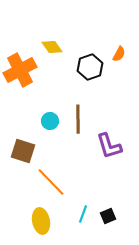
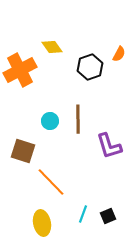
yellow ellipse: moved 1 px right, 2 px down
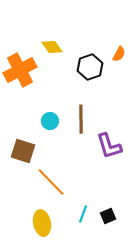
brown line: moved 3 px right
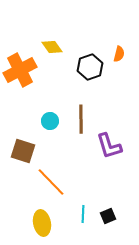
orange semicircle: rotated 14 degrees counterclockwise
cyan line: rotated 18 degrees counterclockwise
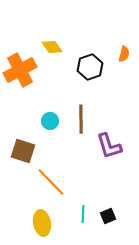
orange semicircle: moved 5 px right
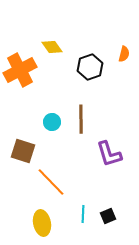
cyan circle: moved 2 px right, 1 px down
purple L-shape: moved 8 px down
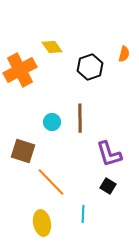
brown line: moved 1 px left, 1 px up
black square: moved 30 px up; rotated 35 degrees counterclockwise
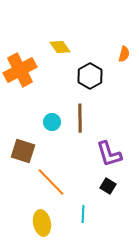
yellow diamond: moved 8 px right
black hexagon: moved 9 px down; rotated 10 degrees counterclockwise
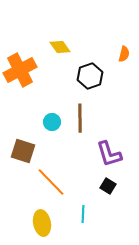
black hexagon: rotated 10 degrees clockwise
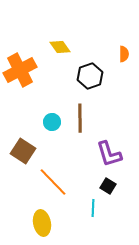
orange semicircle: rotated 14 degrees counterclockwise
brown square: rotated 15 degrees clockwise
orange line: moved 2 px right
cyan line: moved 10 px right, 6 px up
